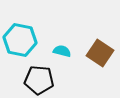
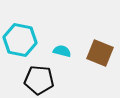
brown square: rotated 12 degrees counterclockwise
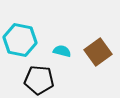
brown square: moved 2 px left, 1 px up; rotated 32 degrees clockwise
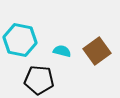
brown square: moved 1 px left, 1 px up
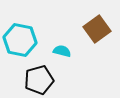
brown square: moved 22 px up
black pentagon: rotated 20 degrees counterclockwise
